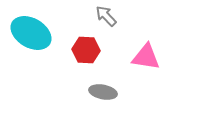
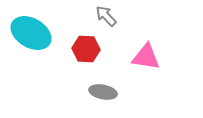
red hexagon: moved 1 px up
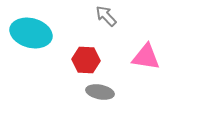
cyan ellipse: rotated 15 degrees counterclockwise
red hexagon: moved 11 px down
gray ellipse: moved 3 px left
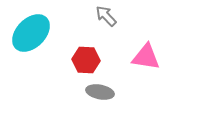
cyan ellipse: rotated 60 degrees counterclockwise
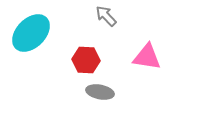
pink triangle: moved 1 px right
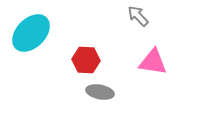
gray arrow: moved 32 px right
pink triangle: moved 6 px right, 5 px down
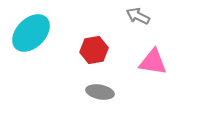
gray arrow: rotated 20 degrees counterclockwise
red hexagon: moved 8 px right, 10 px up; rotated 12 degrees counterclockwise
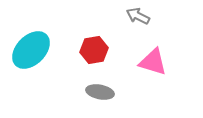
cyan ellipse: moved 17 px down
pink triangle: rotated 8 degrees clockwise
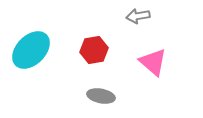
gray arrow: rotated 35 degrees counterclockwise
pink triangle: rotated 24 degrees clockwise
gray ellipse: moved 1 px right, 4 px down
